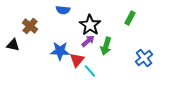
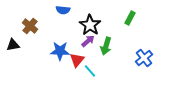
black triangle: rotated 24 degrees counterclockwise
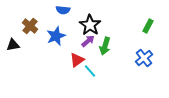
green rectangle: moved 18 px right, 8 px down
green arrow: moved 1 px left
blue star: moved 4 px left, 15 px up; rotated 24 degrees counterclockwise
red triangle: rotated 14 degrees clockwise
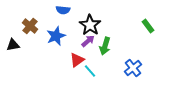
green rectangle: rotated 64 degrees counterclockwise
blue cross: moved 11 px left, 10 px down
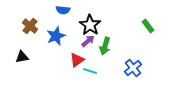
black triangle: moved 9 px right, 12 px down
cyan line: rotated 32 degrees counterclockwise
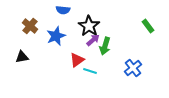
black star: moved 1 px left, 1 px down
purple arrow: moved 5 px right, 1 px up
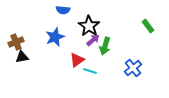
brown cross: moved 14 px left, 16 px down; rotated 28 degrees clockwise
blue star: moved 1 px left, 1 px down
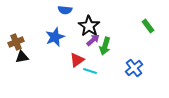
blue semicircle: moved 2 px right
blue cross: moved 1 px right
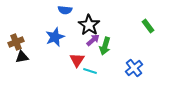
black star: moved 1 px up
red triangle: rotated 21 degrees counterclockwise
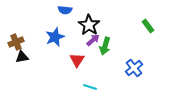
cyan line: moved 16 px down
